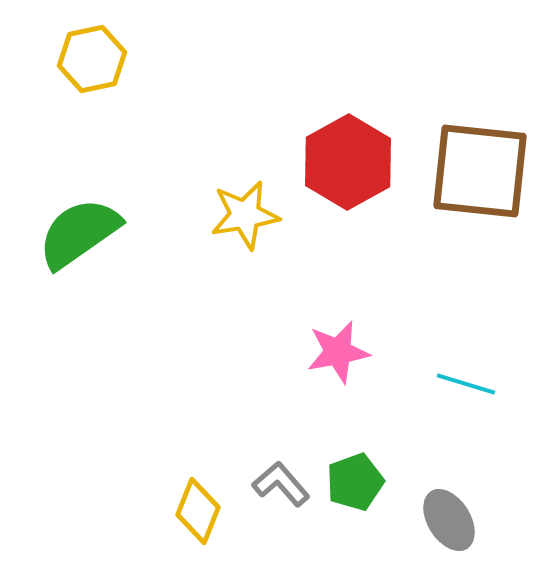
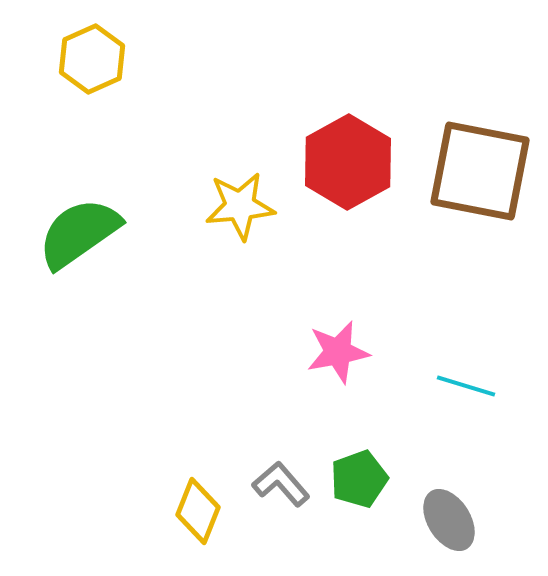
yellow hexagon: rotated 12 degrees counterclockwise
brown square: rotated 5 degrees clockwise
yellow star: moved 5 px left, 9 px up; rotated 4 degrees clockwise
cyan line: moved 2 px down
green pentagon: moved 4 px right, 3 px up
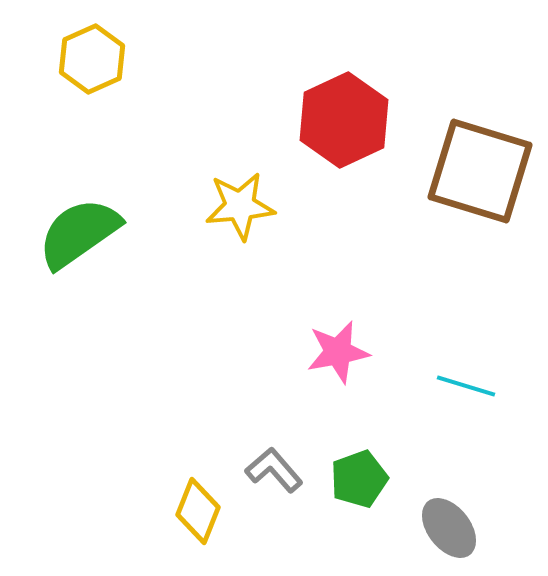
red hexagon: moved 4 px left, 42 px up; rotated 4 degrees clockwise
brown square: rotated 6 degrees clockwise
gray L-shape: moved 7 px left, 14 px up
gray ellipse: moved 8 px down; rotated 6 degrees counterclockwise
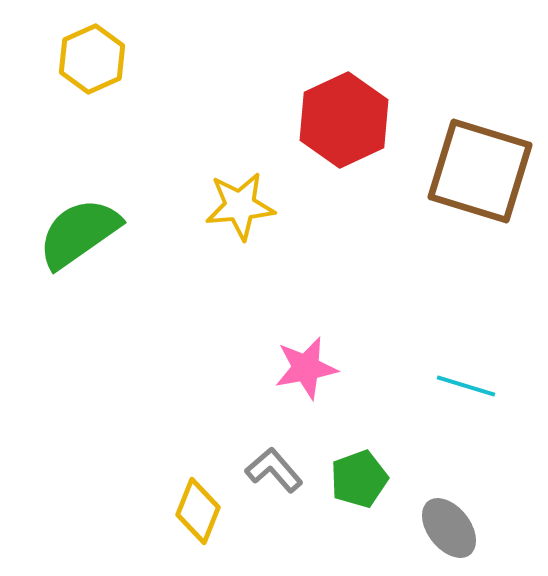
pink star: moved 32 px left, 16 px down
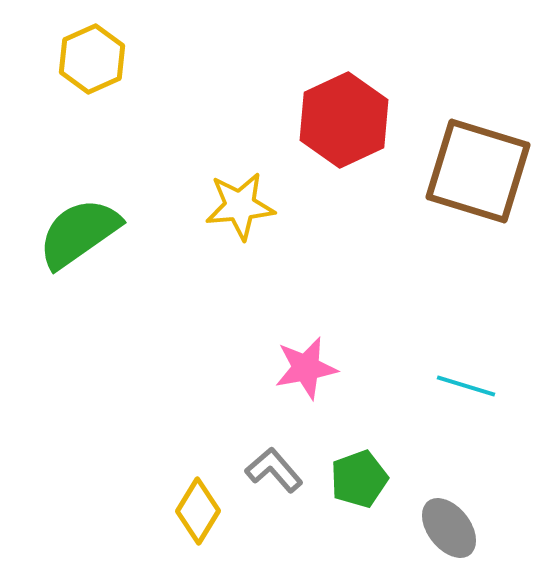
brown square: moved 2 px left
yellow diamond: rotated 10 degrees clockwise
